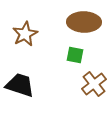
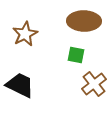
brown ellipse: moved 1 px up
green square: moved 1 px right
black trapezoid: rotated 8 degrees clockwise
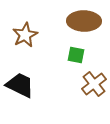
brown star: moved 1 px down
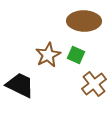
brown star: moved 23 px right, 20 px down
green square: rotated 12 degrees clockwise
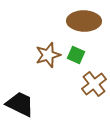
brown star: rotated 10 degrees clockwise
black trapezoid: moved 19 px down
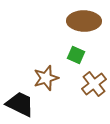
brown star: moved 2 px left, 23 px down
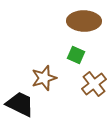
brown star: moved 2 px left
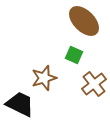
brown ellipse: rotated 44 degrees clockwise
green square: moved 2 px left
